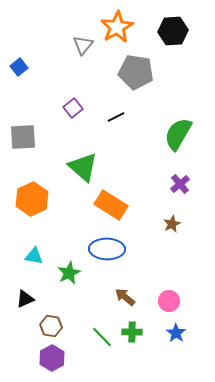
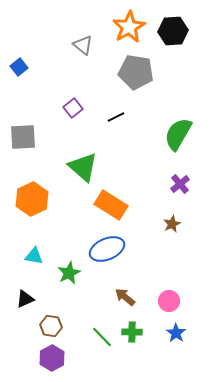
orange star: moved 12 px right
gray triangle: rotated 30 degrees counterclockwise
blue ellipse: rotated 24 degrees counterclockwise
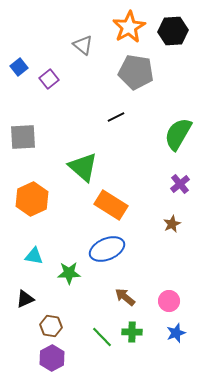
purple square: moved 24 px left, 29 px up
green star: rotated 25 degrees clockwise
blue star: rotated 18 degrees clockwise
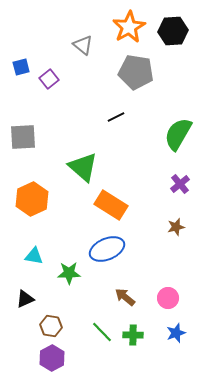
blue square: moved 2 px right; rotated 24 degrees clockwise
brown star: moved 4 px right, 3 px down; rotated 12 degrees clockwise
pink circle: moved 1 px left, 3 px up
green cross: moved 1 px right, 3 px down
green line: moved 5 px up
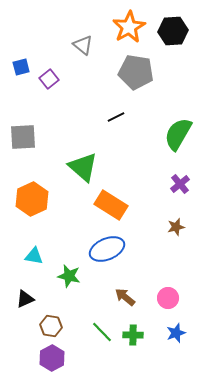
green star: moved 3 px down; rotated 15 degrees clockwise
